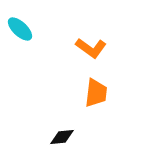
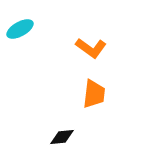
cyan ellipse: rotated 72 degrees counterclockwise
orange trapezoid: moved 2 px left, 1 px down
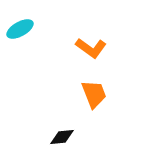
orange trapezoid: rotated 28 degrees counterclockwise
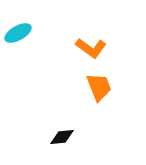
cyan ellipse: moved 2 px left, 4 px down
orange trapezoid: moved 5 px right, 7 px up
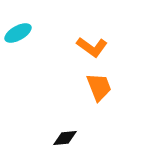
orange L-shape: moved 1 px right, 1 px up
black diamond: moved 3 px right, 1 px down
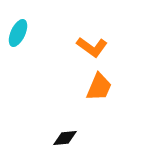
cyan ellipse: rotated 36 degrees counterclockwise
orange trapezoid: rotated 44 degrees clockwise
